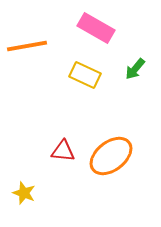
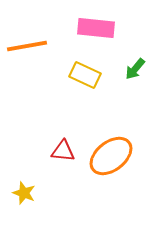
pink rectangle: rotated 24 degrees counterclockwise
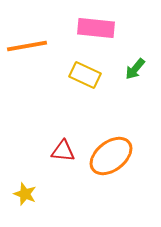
yellow star: moved 1 px right, 1 px down
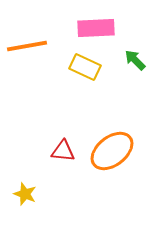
pink rectangle: rotated 9 degrees counterclockwise
green arrow: moved 9 px up; rotated 95 degrees clockwise
yellow rectangle: moved 8 px up
orange ellipse: moved 1 px right, 5 px up
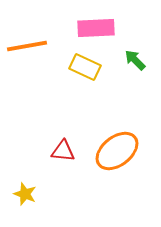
orange ellipse: moved 5 px right
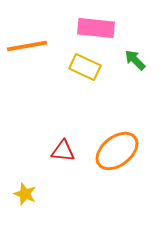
pink rectangle: rotated 9 degrees clockwise
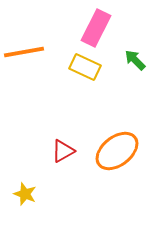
pink rectangle: rotated 69 degrees counterclockwise
orange line: moved 3 px left, 6 px down
red triangle: rotated 35 degrees counterclockwise
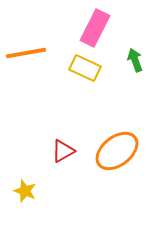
pink rectangle: moved 1 px left
orange line: moved 2 px right, 1 px down
green arrow: rotated 25 degrees clockwise
yellow rectangle: moved 1 px down
yellow star: moved 3 px up
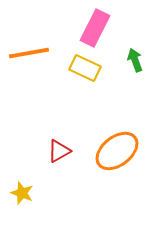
orange line: moved 3 px right
red triangle: moved 4 px left
yellow star: moved 3 px left, 2 px down
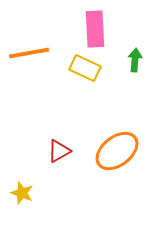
pink rectangle: moved 1 px down; rotated 30 degrees counterclockwise
green arrow: rotated 25 degrees clockwise
